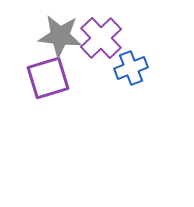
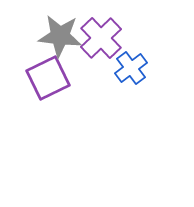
blue cross: rotated 16 degrees counterclockwise
purple square: rotated 9 degrees counterclockwise
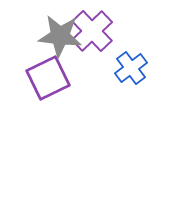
purple cross: moved 9 px left, 7 px up
